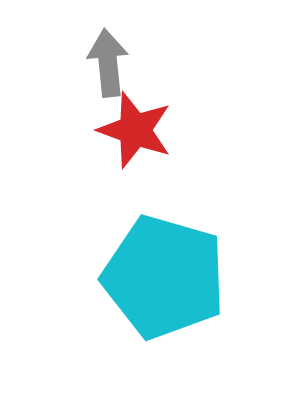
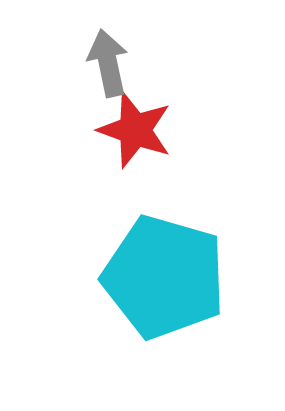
gray arrow: rotated 6 degrees counterclockwise
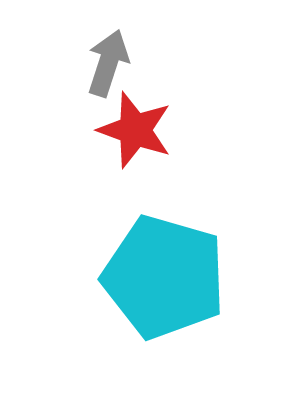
gray arrow: rotated 30 degrees clockwise
